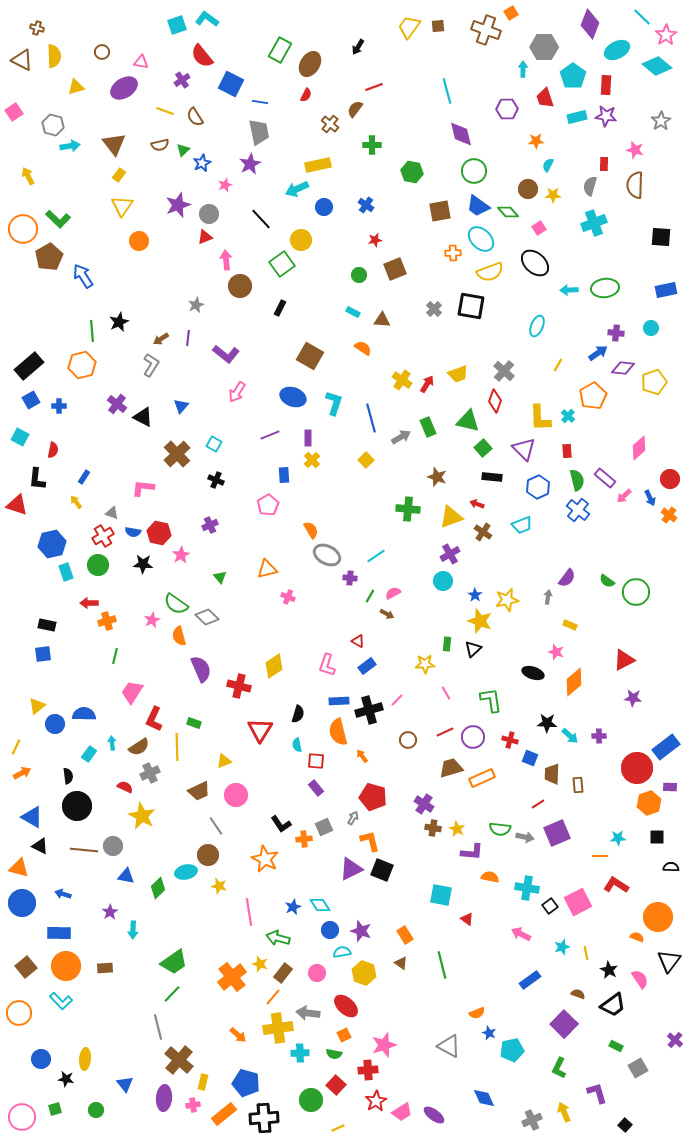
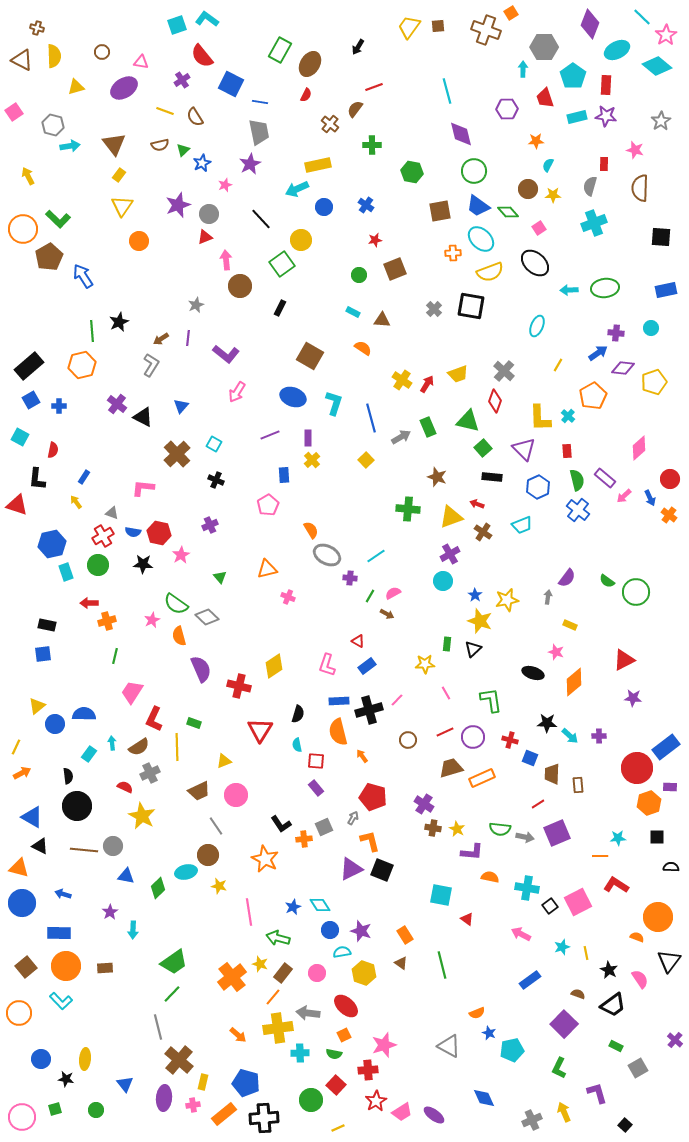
brown semicircle at (635, 185): moved 5 px right, 3 px down
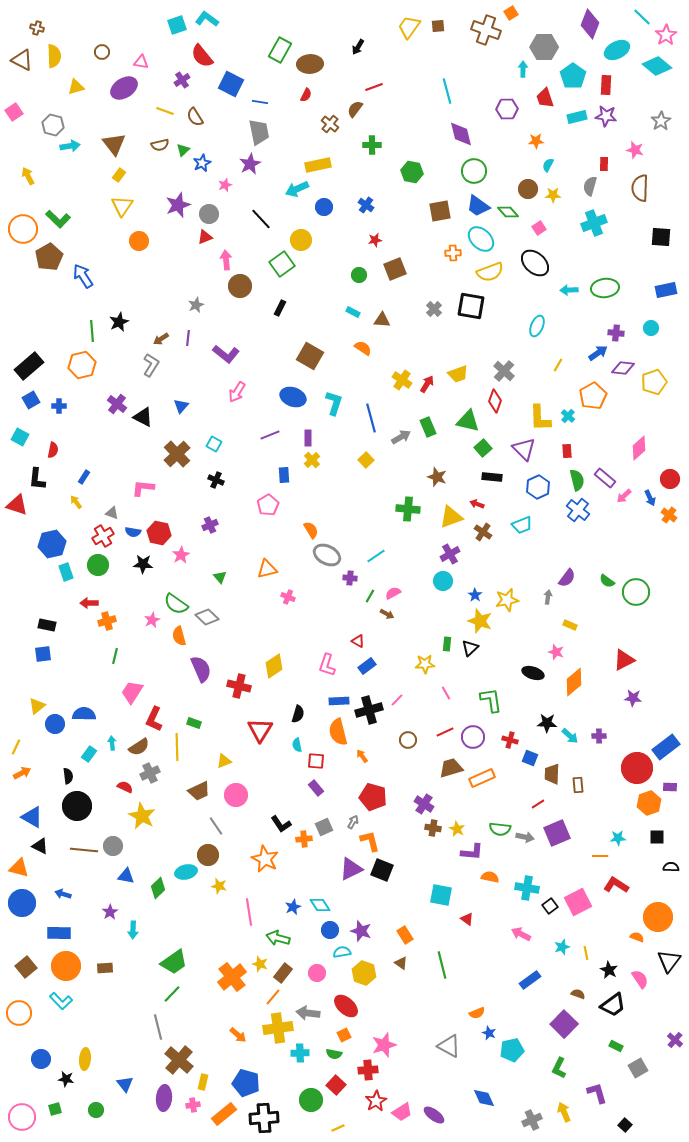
brown ellipse at (310, 64): rotated 55 degrees clockwise
black triangle at (473, 649): moved 3 px left, 1 px up
gray arrow at (353, 818): moved 4 px down
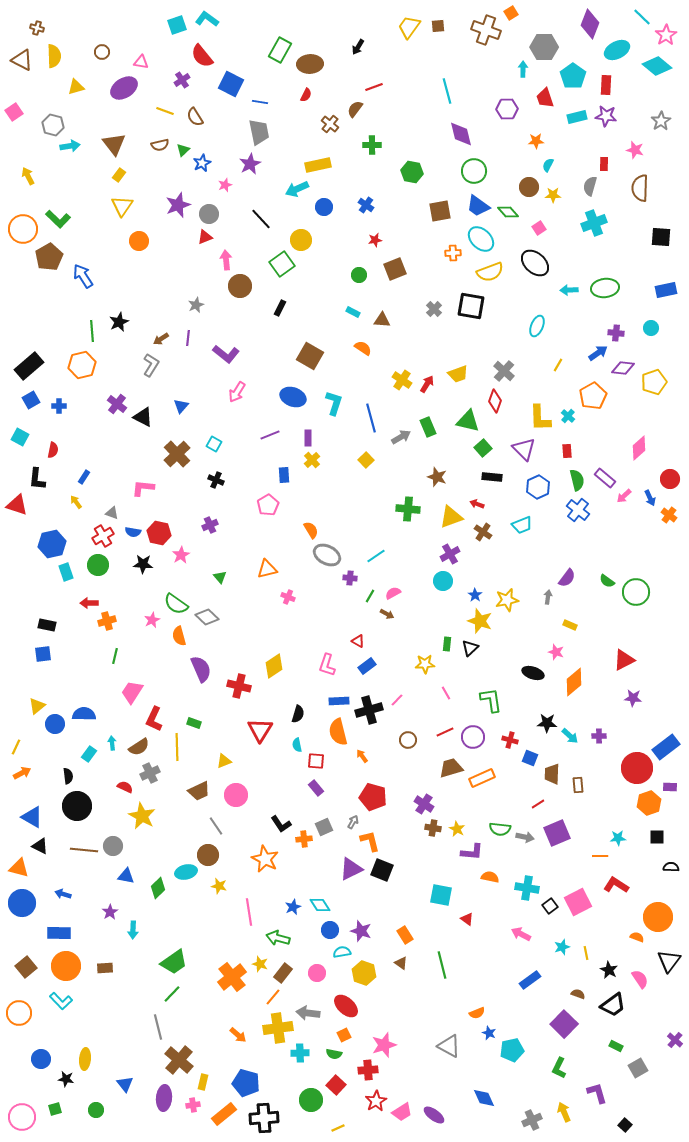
brown circle at (528, 189): moved 1 px right, 2 px up
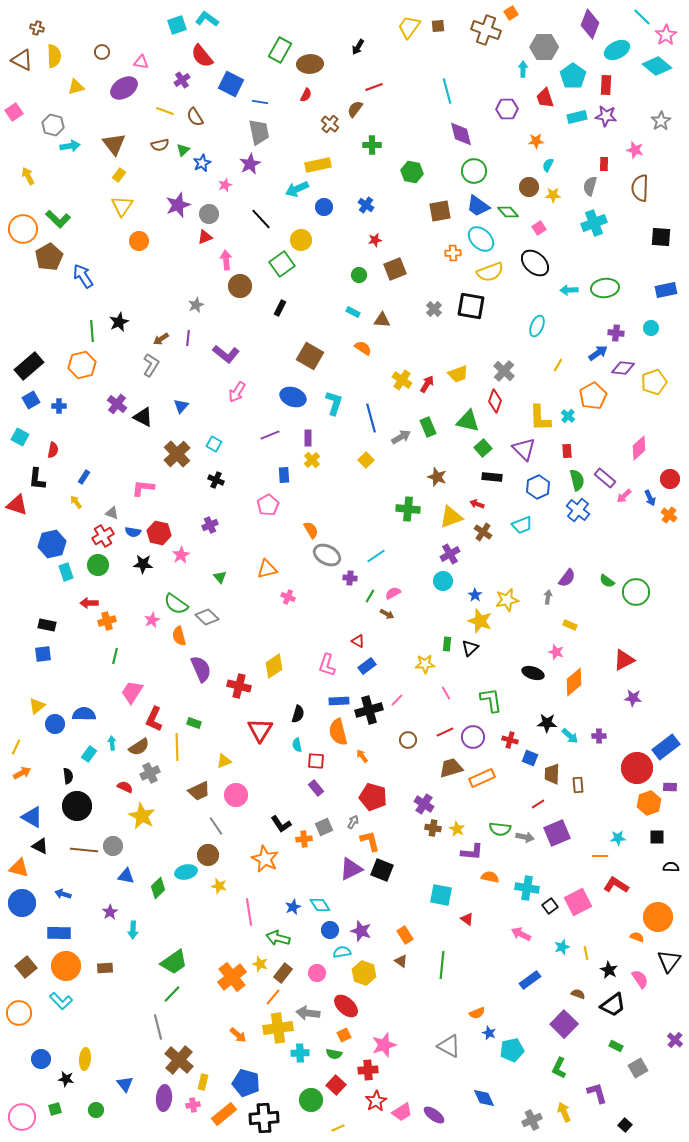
brown triangle at (401, 963): moved 2 px up
green line at (442, 965): rotated 20 degrees clockwise
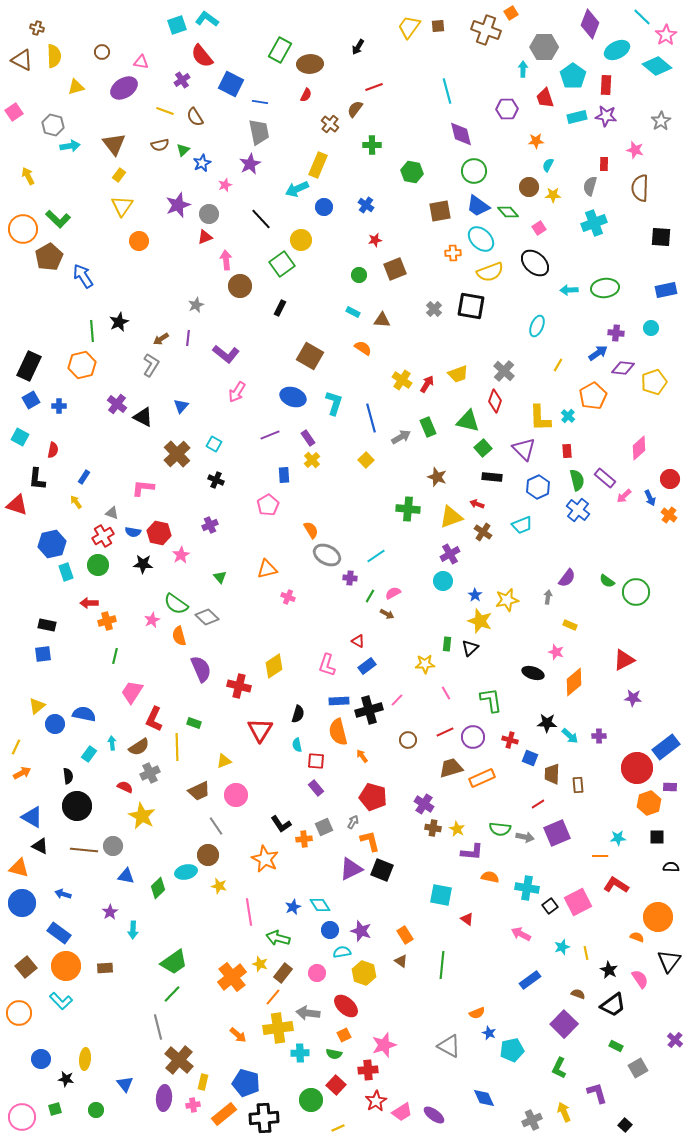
yellow rectangle at (318, 165): rotated 55 degrees counterclockwise
black rectangle at (29, 366): rotated 24 degrees counterclockwise
purple rectangle at (308, 438): rotated 35 degrees counterclockwise
blue semicircle at (84, 714): rotated 10 degrees clockwise
blue rectangle at (59, 933): rotated 35 degrees clockwise
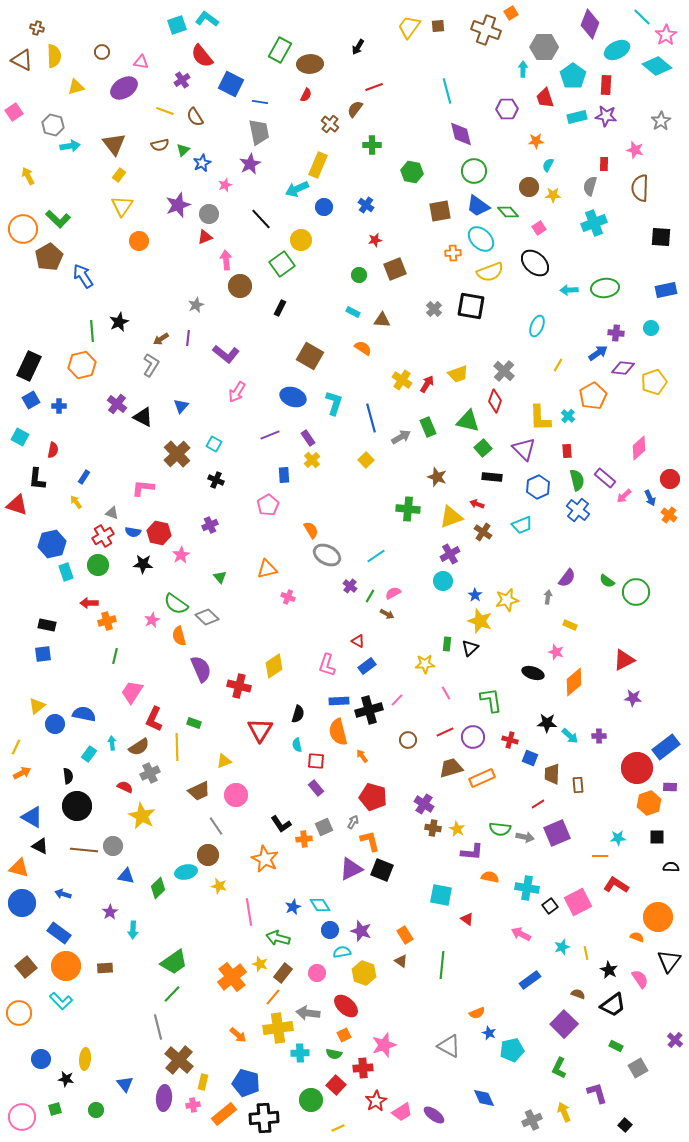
purple cross at (350, 578): moved 8 px down; rotated 32 degrees clockwise
red cross at (368, 1070): moved 5 px left, 2 px up
